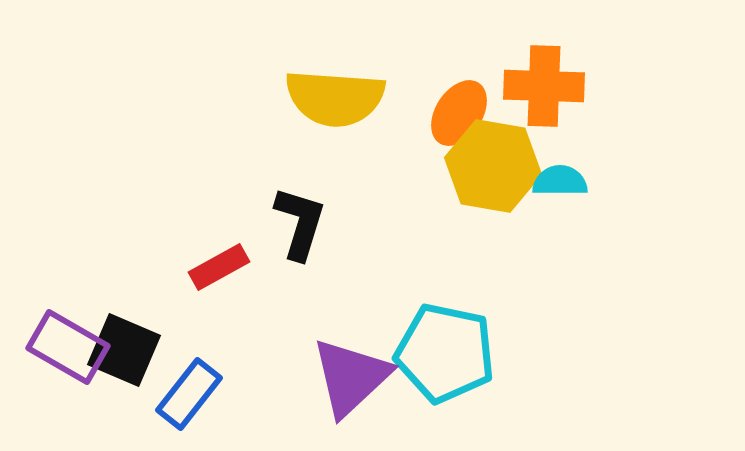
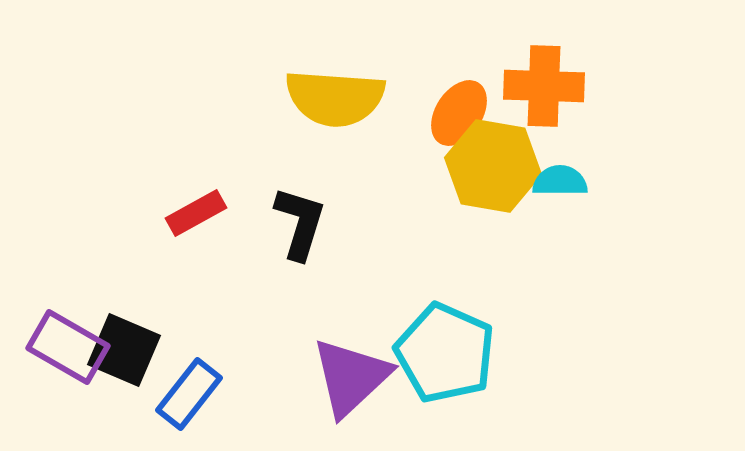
red rectangle: moved 23 px left, 54 px up
cyan pentagon: rotated 12 degrees clockwise
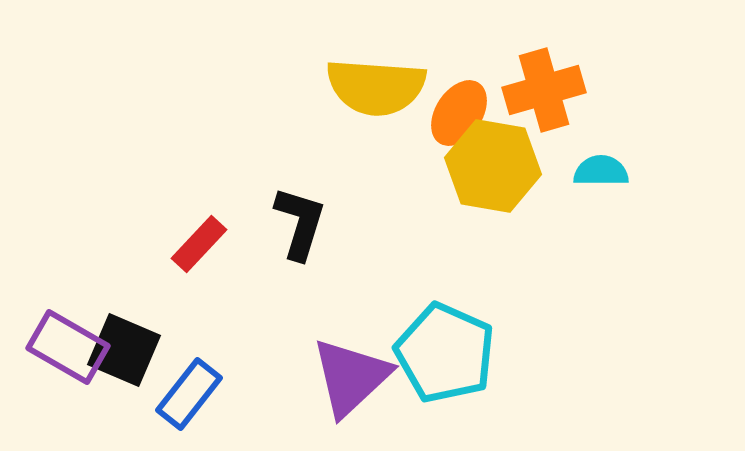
orange cross: moved 4 px down; rotated 18 degrees counterclockwise
yellow semicircle: moved 41 px right, 11 px up
cyan semicircle: moved 41 px right, 10 px up
red rectangle: moved 3 px right, 31 px down; rotated 18 degrees counterclockwise
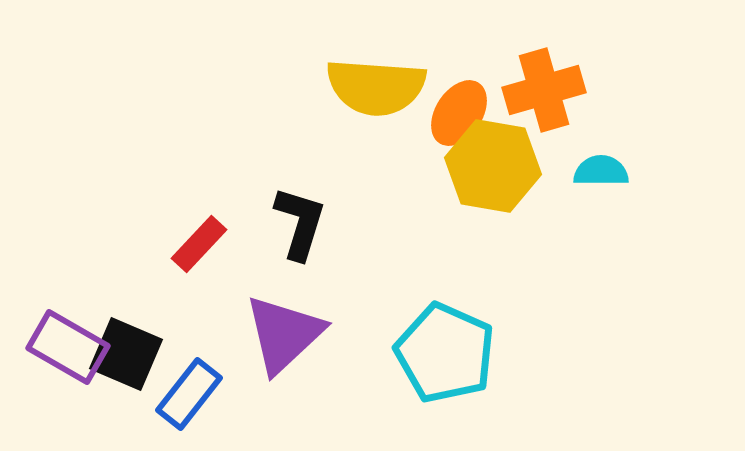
black square: moved 2 px right, 4 px down
purple triangle: moved 67 px left, 43 px up
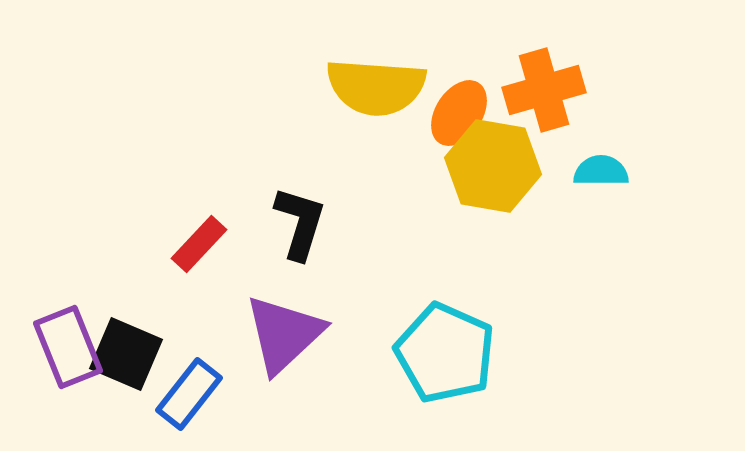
purple rectangle: rotated 38 degrees clockwise
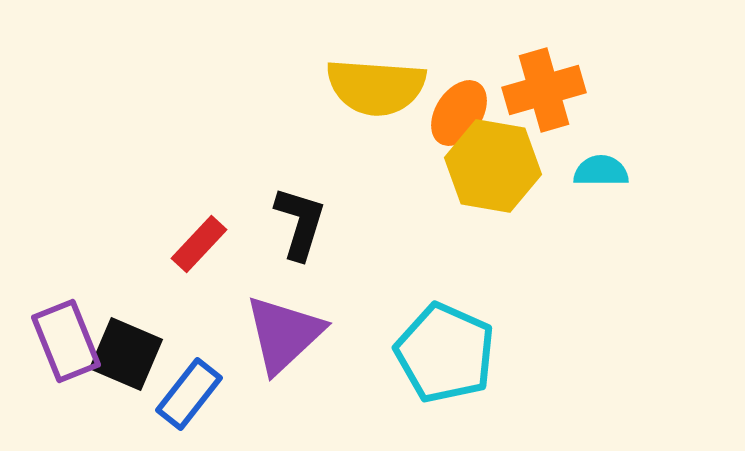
purple rectangle: moved 2 px left, 6 px up
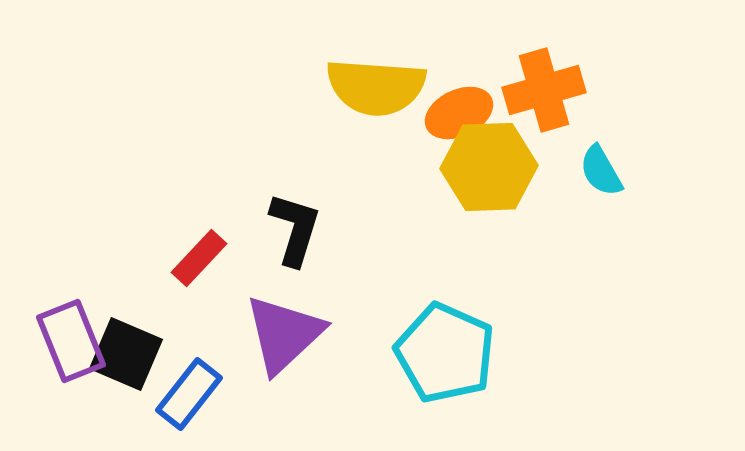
orange ellipse: rotated 32 degrees clockwise
yellow hexagon: moved 4 px left, 1 px down; rotated 12 degrees counterclockwise
cyan semicircle: rotated 120 degrees counterclockwise
black L-shape: moved 5 px left, 6 px down
red rectangle: moved 14 px down
purple rectangle: moved 5 px right
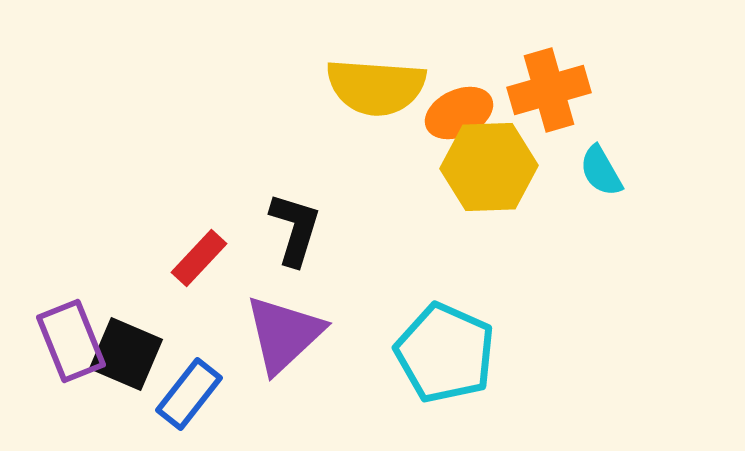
orange cross: moved 5 px right
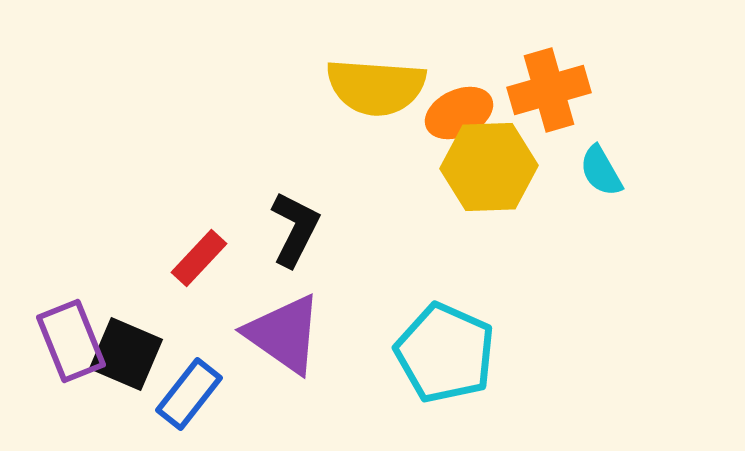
black L-shape: rotated 10 degrees clockwise
purple triangle: rotated 42 degrees counterclockwise
